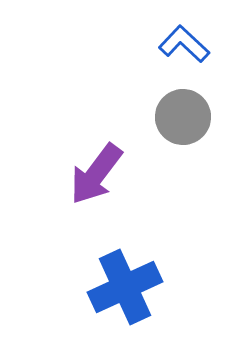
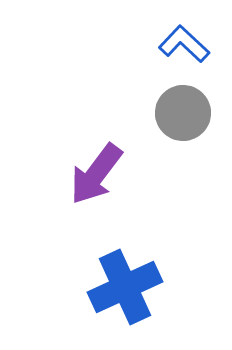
gray circle: moved 4 px up
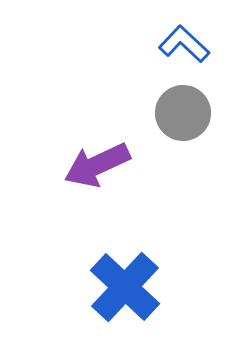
purple arrow: moved 1 px right, 9 px up; rotated 28 degrees clockwise
blue cross: rotated 22 degrees counterclockwise
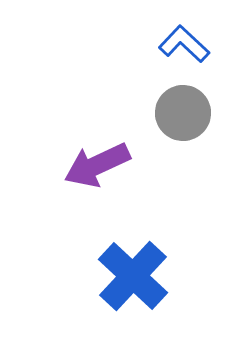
blue cross: moved 8 px right, 11 px up
